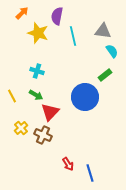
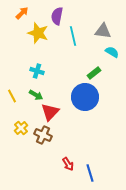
cyan semicircle: moved 1 px down; rotated 24 degrees counterclockwise
green rectangle: moved 11 px left, 2 px up
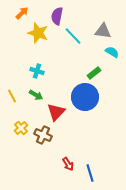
cyan line: rotated 30 degrees counterclockwise
red triangle: moved 6 px right
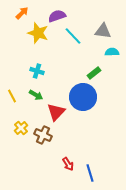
purple semicircle: rotated 60 degrees clockwise
cyan semicircle: rotated 32 degrees counterclockwise
blue circle: moved 2 px left
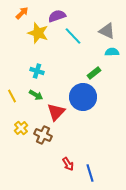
gray triangle: moved 4 px right; rotated 18 degrees clockwise
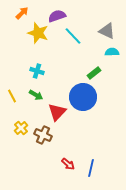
red triangle: moved 1 px right
red arrow: rotated 16 degrees counterclockwise
blue line: moved 1 px right, 5 px up; rotated 30 degrees clockwise
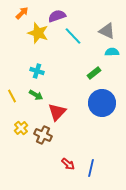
blue circle: moved 19 px right, 6 px down
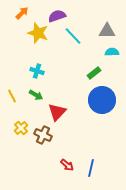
gray triangle: rotated 24 degrees counterclockwise
blue circle: moved 3 px up
red arrow: moved 1 px left, 1 px down
